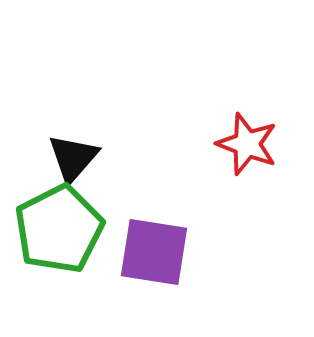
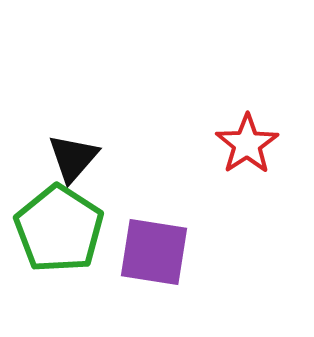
red star: rotated 18 degrees clockwise
green pentagon: rotated 12 degrees counterclockwise
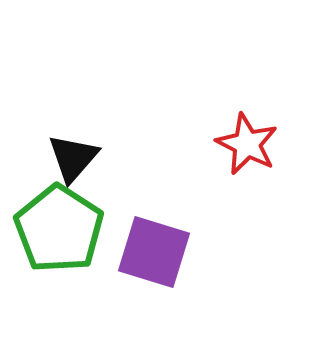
red star: rotated 12 degrees counterclockwise
purple square: rotated 8 degrees clockwise
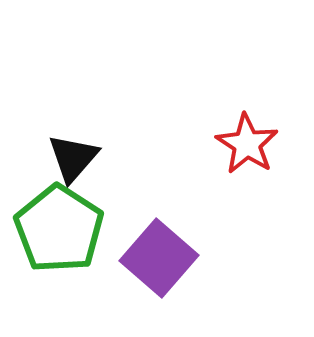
red star: rotated 6 degrees clockwise
purple square: moved 5 px right, 6 px down; rotated 24 degrees clockwise
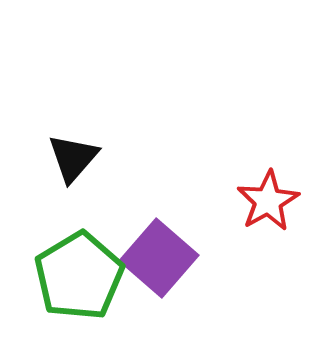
red star: moved 21 px right, 57 px down; rotated 10 degrees clockwise
green pentagon: moved 20 px right, 47 px down; rotated 8 degrees clockwise
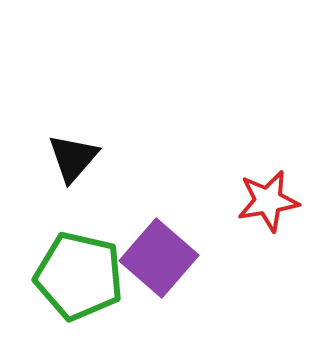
red star: rotated 20 degrees clockwise
green pentagon: rotated 28 degrees counterclockwise
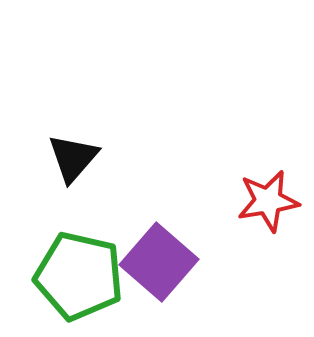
purple square: moved 4 px down
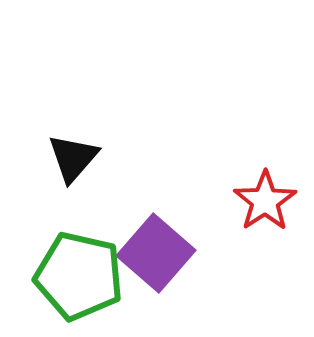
red star: moved 3 px left; rotated 24 degrees counterclockwise
purple square: moved 3 px left, 9 px up
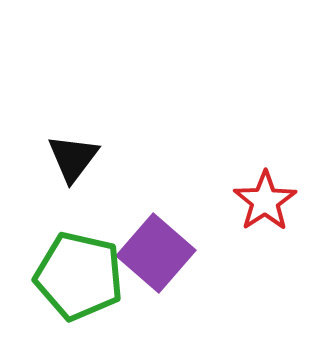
black triangle: rotated 4 degrees counterclockwise
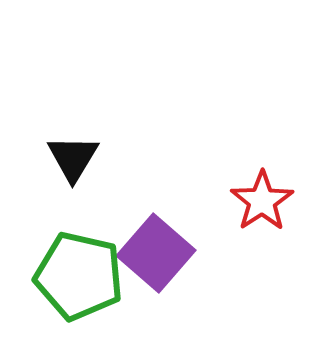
black triangle: rotated 6 degrees counterclockwise
red star: moved 3 px left
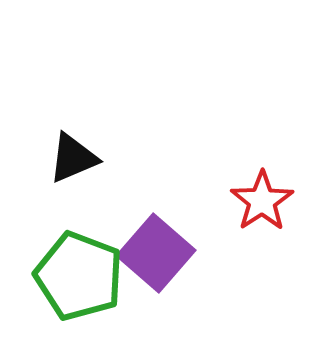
black triangle: rotated 36 degrees clockwise
green pentagon: rotated 8 degrees clockwise
